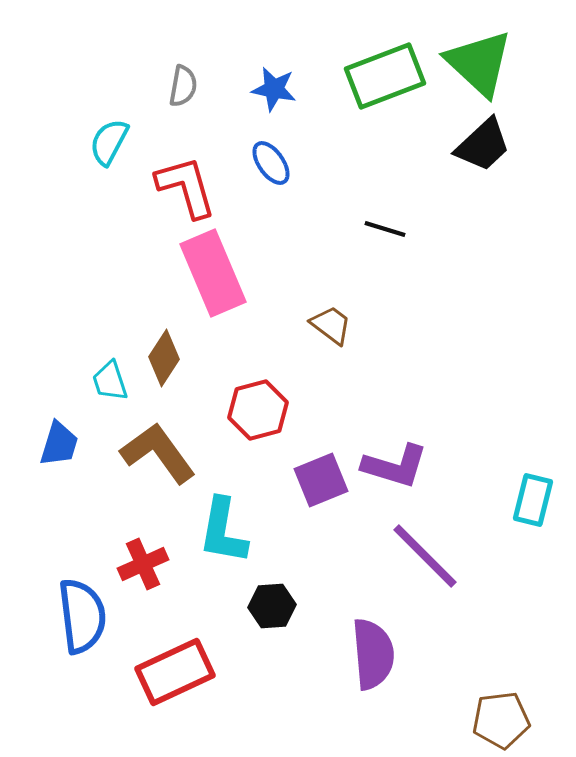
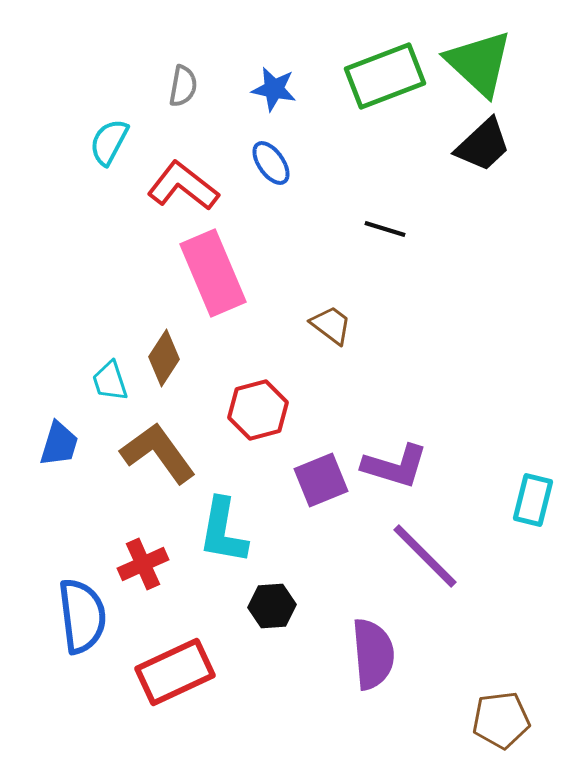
red L-shape: moved 3 px left, 1 px up; rotated 36 degrees counterclockwise
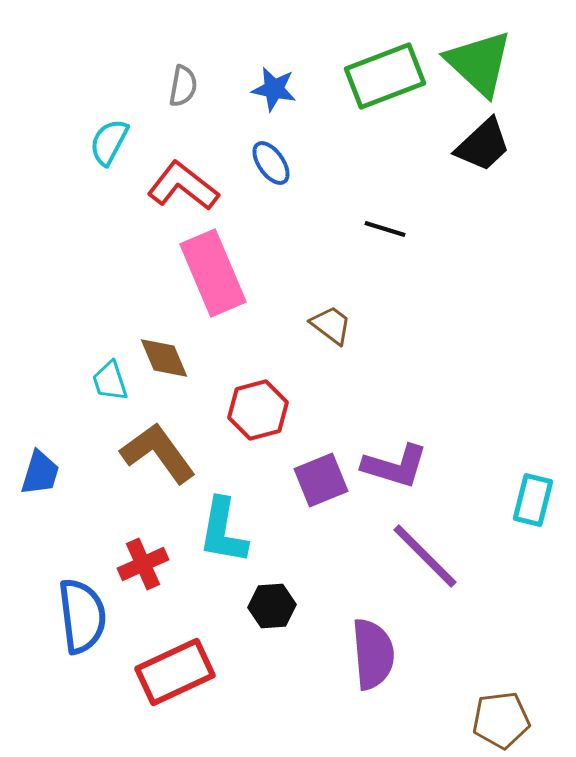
brown diamond: rotated 56 degrees counterclockwise
blue trapezoid: moved 19 px left, 29 px down
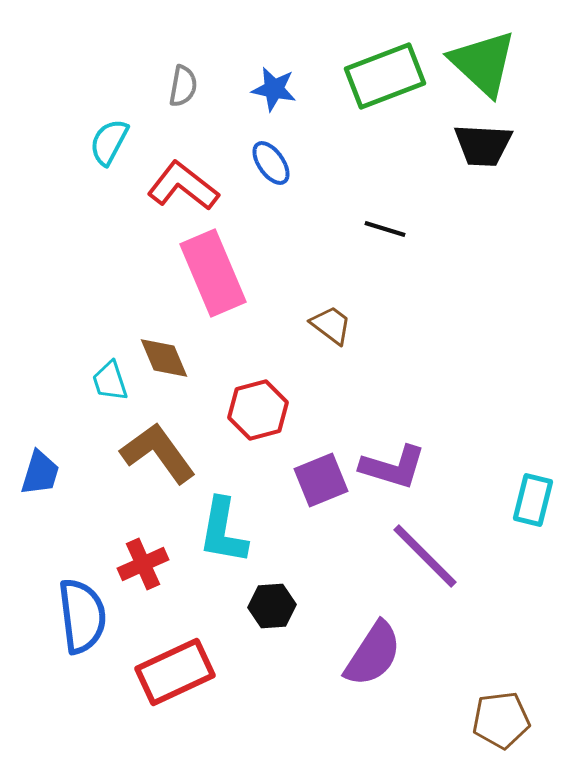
green triangle: moved 4 px right
black trapezoid: rotated 46 degrees clockwise
purple L-shape: moved 2 px left, 1 px down
purple semicircle: rotated 38 degrees clockwise
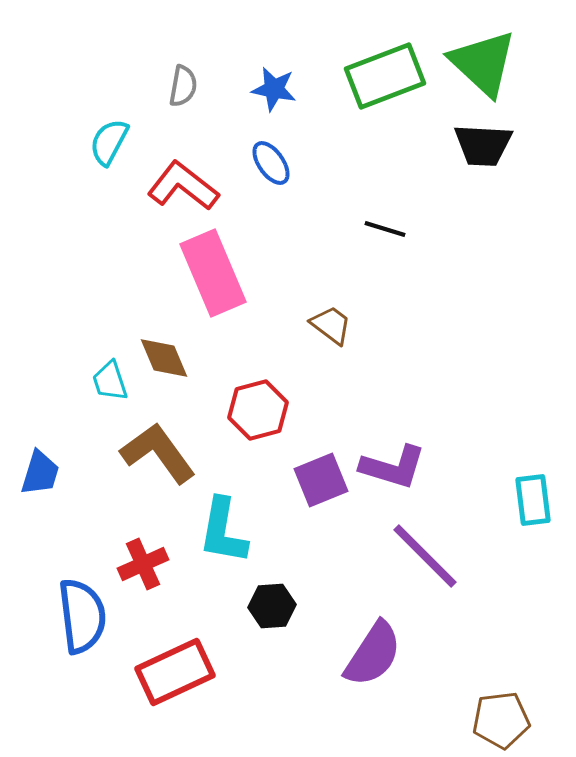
cyan rectangle: rotated 21 degrees counterclockwise
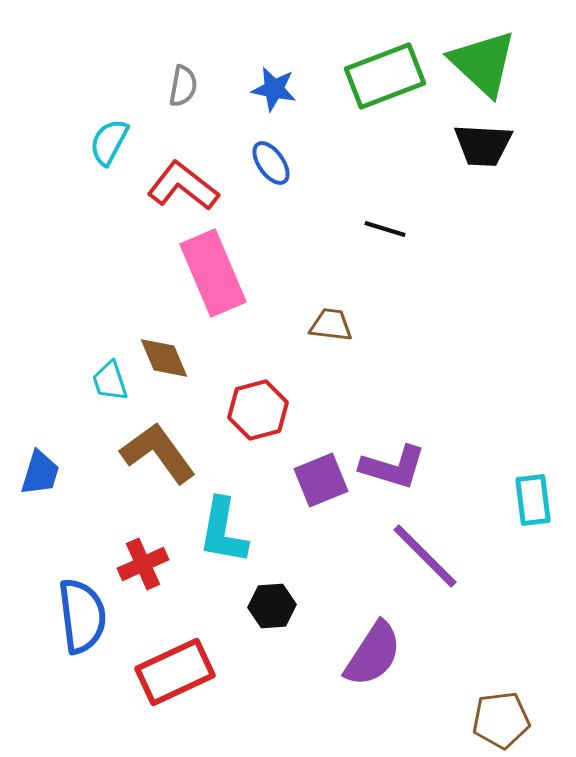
brown trapezoid: rotated 30 degrees counterclockwise
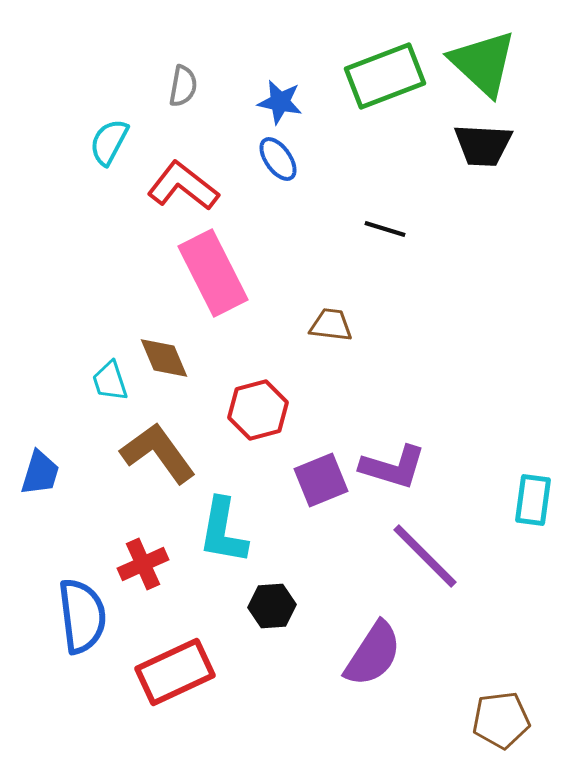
blue star: moved 6 px right, 13 px down
blue ellipse: moved 7 px right, 4 px up
pink rectangle: rotated 4 degrees counterclockwise
cyan rectangle: rotated 15 degrees clockwise
